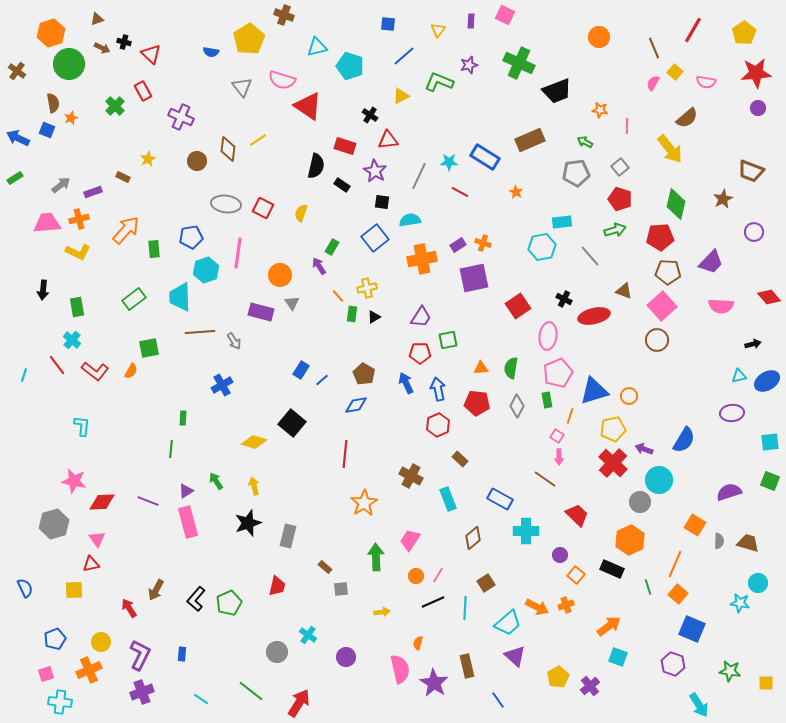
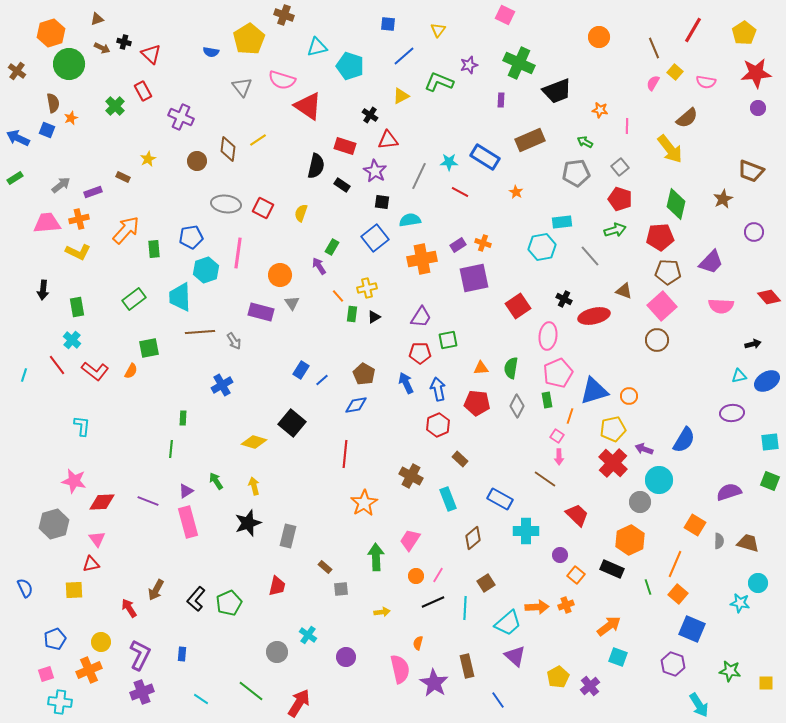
purple rectangle at (471, 21): moved 30 px right, 79 px down
orange arrow at (537, 607): rotated 30 degrees counterclockwise
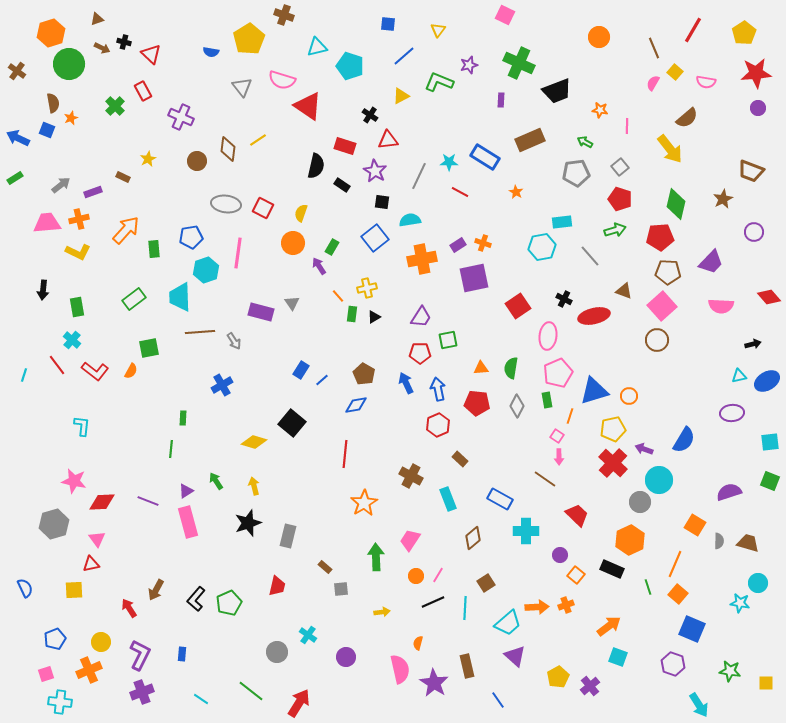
orange circle at (280, 275): moved 13 px right, 32 px up
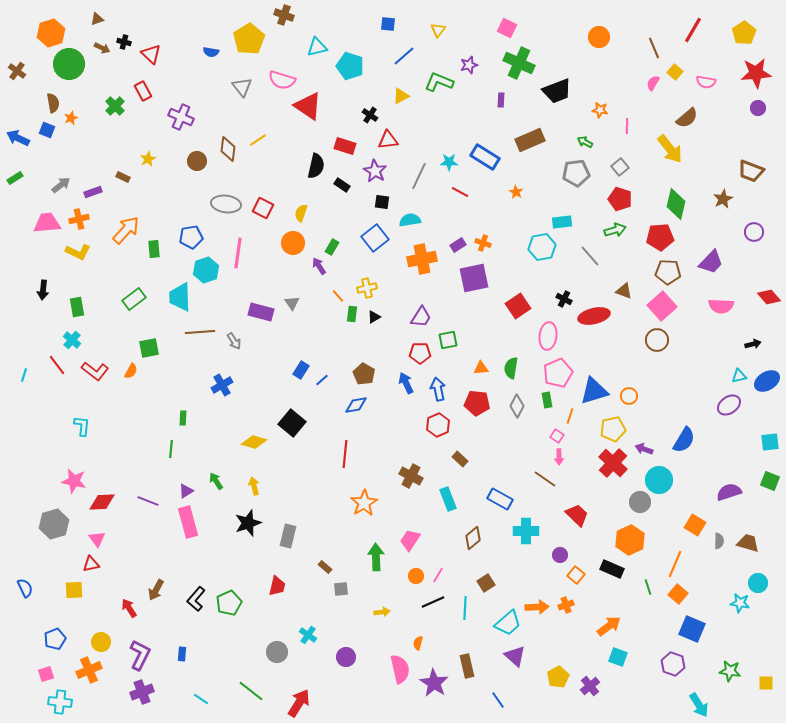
pink square at (505, 15): moved 2 px right, 13 px down
purple ellipse at (732, 413): moved 3 px left, 8 px up; rotated 30 degrees counterclockwise
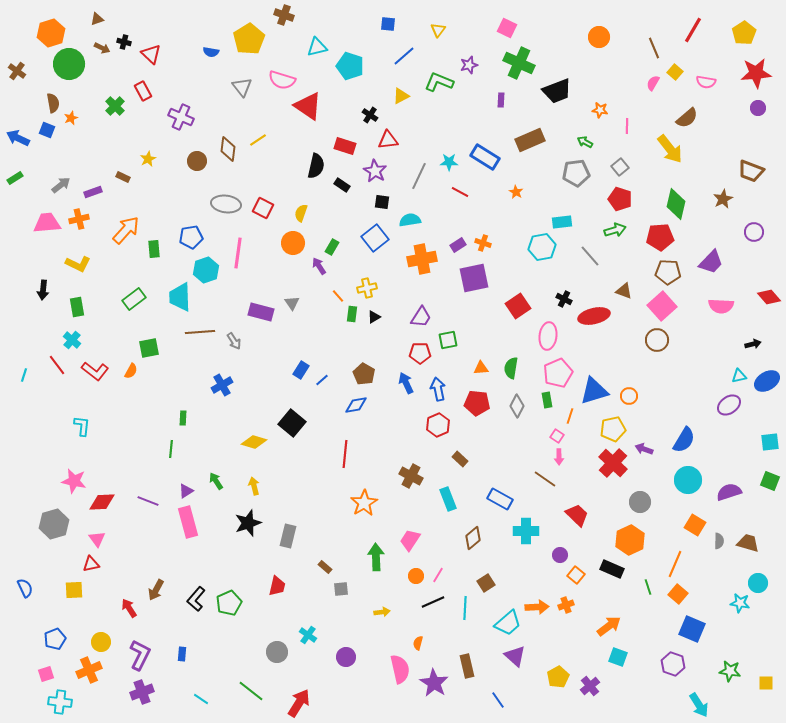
yellow L-shape at (78, 252): moved 12 px down
cyan circle at (659, 480): moved 29 px right
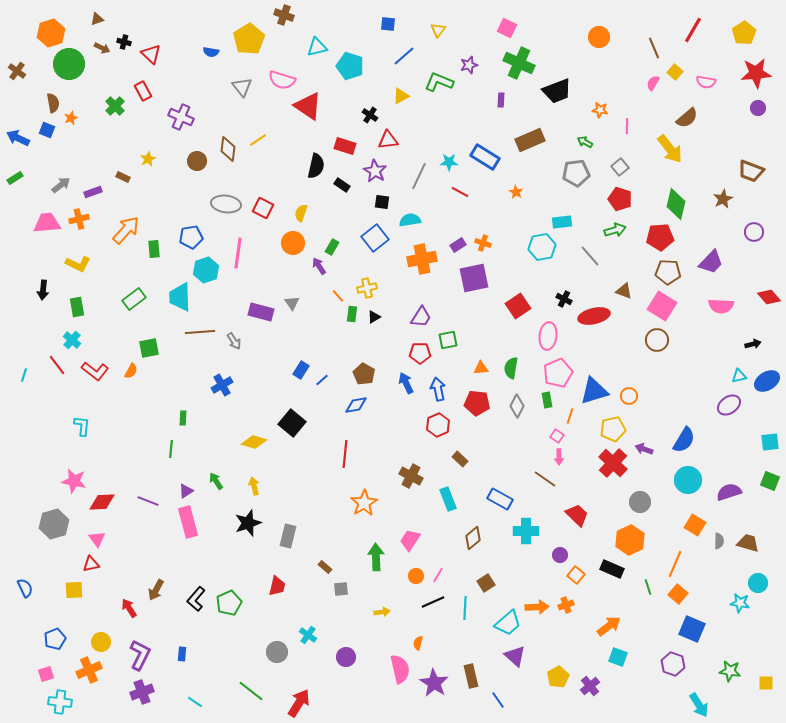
pink square at (662, 306): rotated 16 degrees counterclockwise
brown rectangle at (467, 666): moved 4 px right, 10 px down
cyan line at (201, 699): moved 6 px left, 3 px down
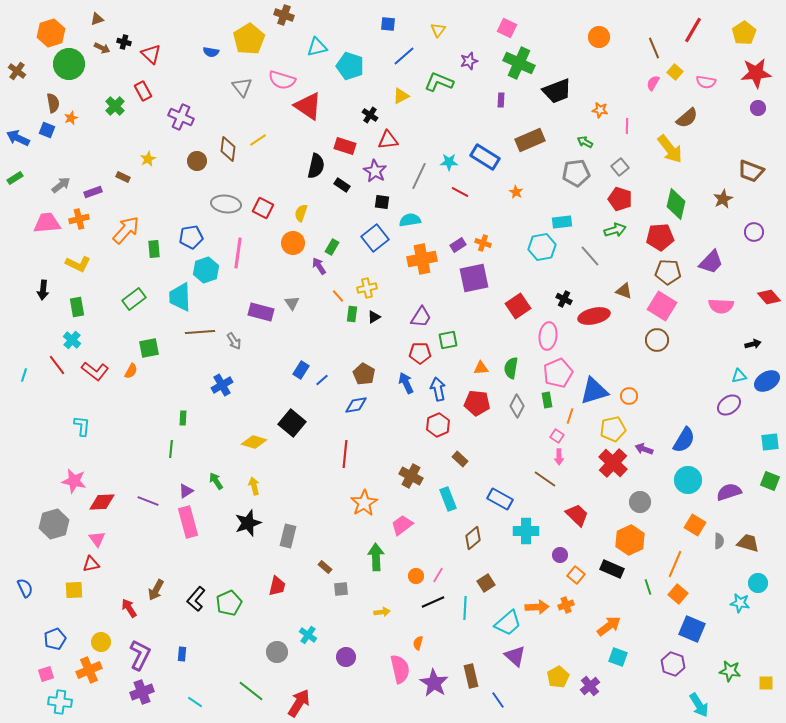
purple star at (469, 65): moved 4 px up
pink trapezoid at (410, 540): moved 8 px left, 15 px up; rotated 20 degrees clockwise
